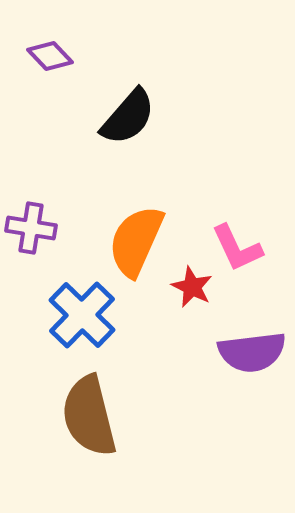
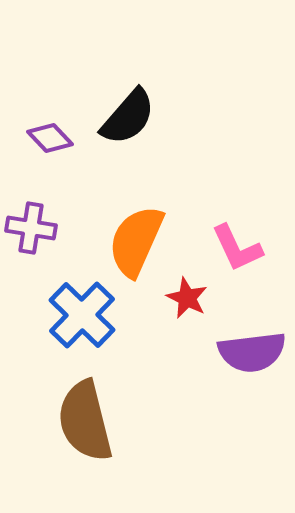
purple diamond: moved 82 px down
red star: moved 5 px left, 11 px down
brown semicircle: moved 4 px left, 5 px down
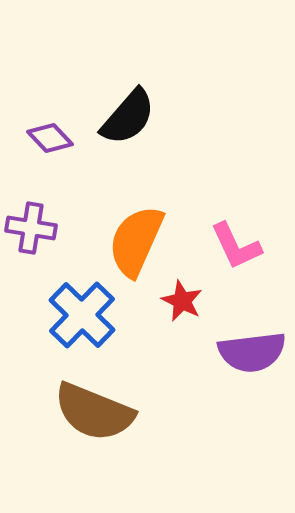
pink L-shape: moved 1 px left, 2 px up
red star: moved 5 px left, 3 px down
brown semicircle: moved 9 px right, 9 px up; rotated 54 degrees counterclockwise
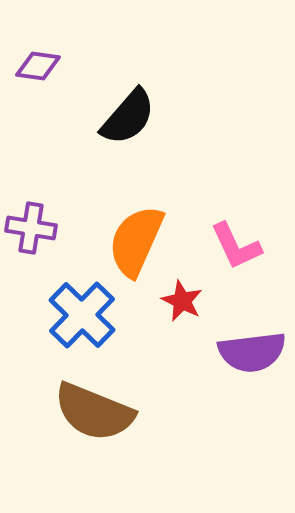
purple diamond: moved 12 px left, 72 px up; rotated 39 degrees counterclockwise
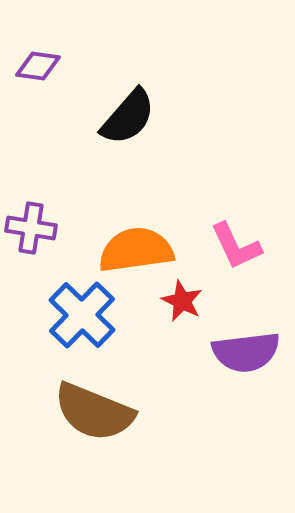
orange semicircle: moved 9 px down; rotated 58 degrees clockwise
purple semicircle: moved 6 px left
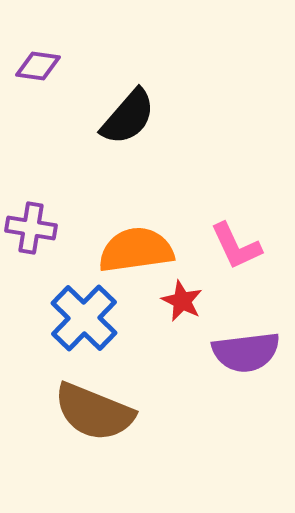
blue cross: moved 2 px right, 3 px down
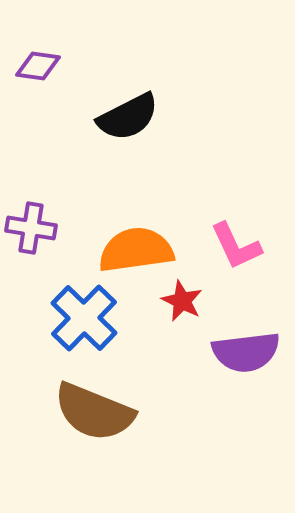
black semicircle: rotated 22 degrees clockwise
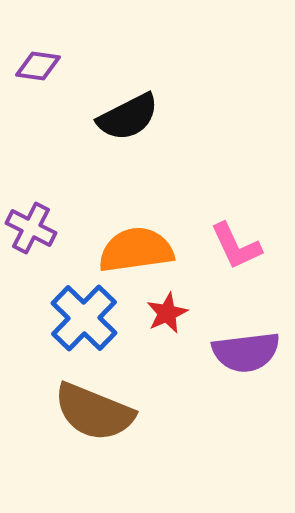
purple cross: rotated 18 degrees clockwise
red star: moved 15 px left, 12 px down; rotated 21 degrees clockwise
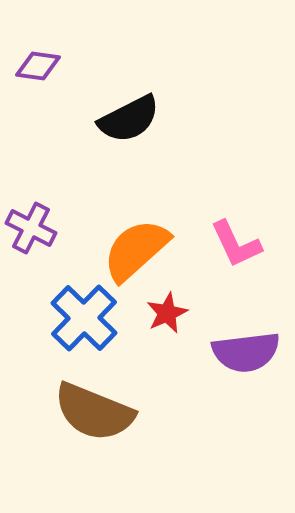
black semicircle: moved 1 px right, 2 px down
pink L-shape: moved 2 px up
orange semicircle: rotated 34 degrees counterclockwise
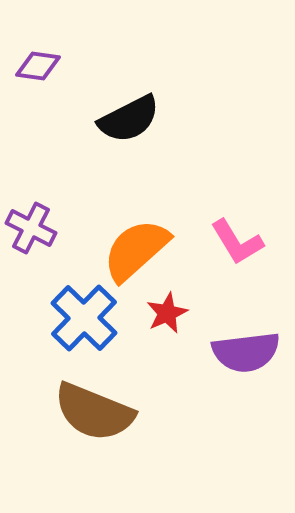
pink L-shape: moved 1 px right, 2 px up; rotated 6 degrees counterclockwise
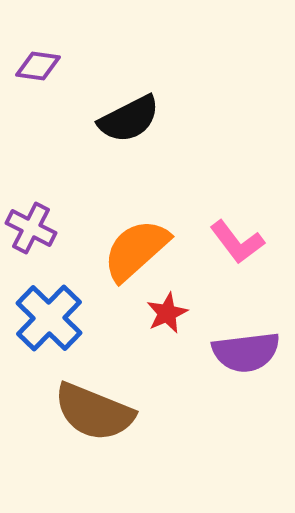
pink L-shape: rotated 6 degrees counterclockwise
blue cross: moved 35 px left
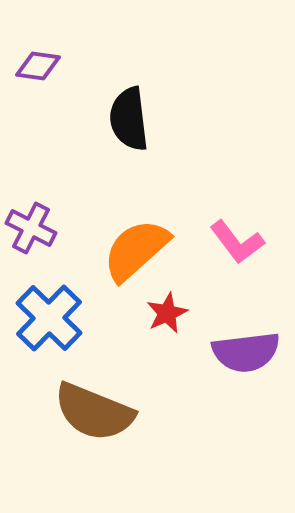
black semicircle: rotated 110 degrees clockwise
